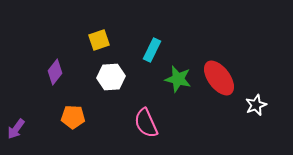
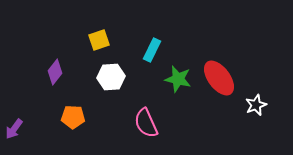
purple arrow: moved 2 px left
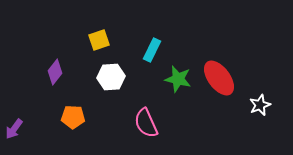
white star: moved 4 px right
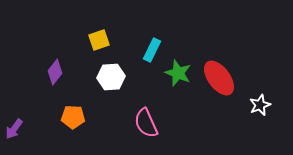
green star: moved 6 px up; rotated 8 degrees clockwise
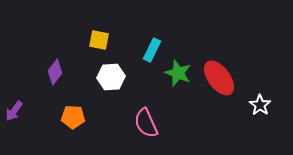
yellow square: rotated 30 degrees clockwise
white star: rotated 15 degrees counterclockwise
purple arrow: moved 18 px up
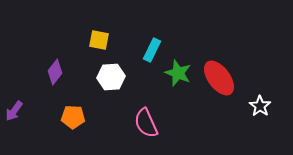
white star: moved 1 px down
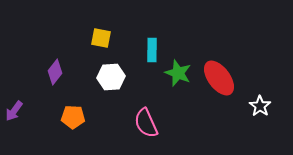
yellow square: moved 2 px right, 2 px up
cyan rectangle: rotated 25 degrees counterclockwise
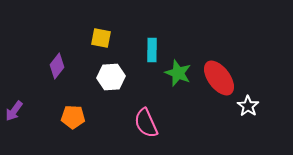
purple diamond: moved 2 px right, 6 px up
white star: moved 12 px left
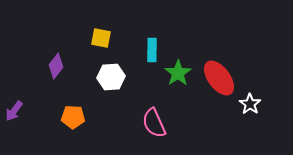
purple diamond: moved 1 px left
green star: rotated 16 degrees clockwise
white star: moved 2 px right, 2 px up
pink semicircle: moved 8 px right
